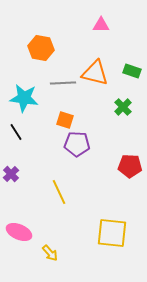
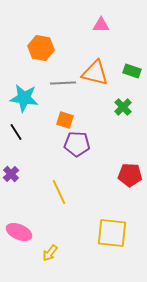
red pentagon: moved 9 px down
yellow arrow: rotated 78 degrees clockwise
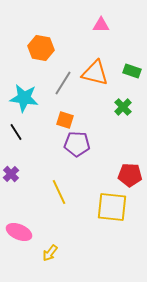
gray line: rotated 55 degrees counterclockwise
yellow square: moved 26 px up
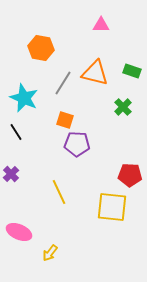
cyan star: rotated 16 degrees clockwise
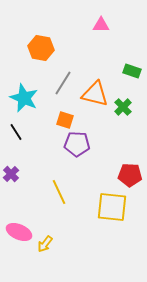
orange triangle: moved 21 px down
yellow arrow: moved 5 px left, 9 px up
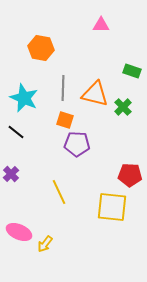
gray line: moved 5 px down; rotated 30 degrees counterclockwise
black line: rotated 18 degrees counterclockwise
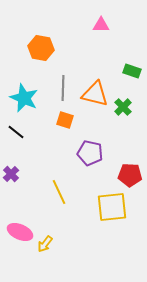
purple pentagon: moved 13 px right, 9 px down; rotated 10 degrees clockwise
yellow square: rotated 12 degrees counterclockwise
pink ellipse: moved 1 px right
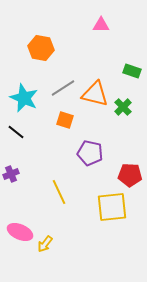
gray line: rotated 55 degrees clockwise
purple cross: rotated 21 degrees clockwise
